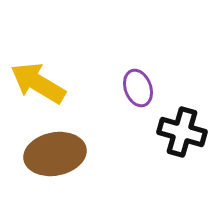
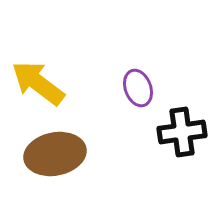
yellow arrow: rotated 6 degrees clockwise
black cross: rotated 24 degrees counterclockwise
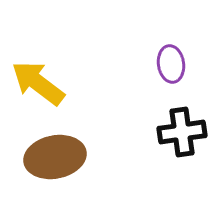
purple ellipse: moved 33 px right, 24 px up; rotated 12 degrees clockwise
brown ellipse: moved 3 px down
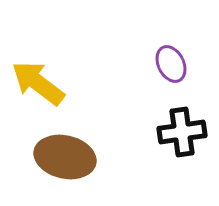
purple ellipse: rotated 18 degrees counterclockwise
brown ellipse: moved 10 px right; rotated 24 degrees clockwise
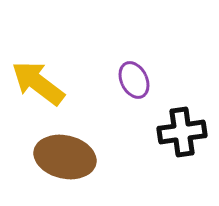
purple ellipse: moved 37 px left, 16 px down
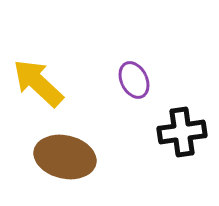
yellow arrow: rotated 6 degrees clockwise
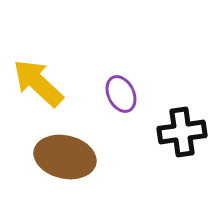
purple ellipse: moved 13 px left, 14 px down
